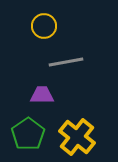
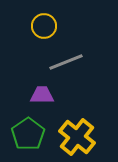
gray line: rotated 12 degrees counterclockwise
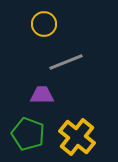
yellow circle: moved 2 px up
green pentagon: rotated 16 degrees counterclockwise
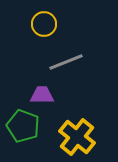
green pentagon: moved 5 px left, 8 px up
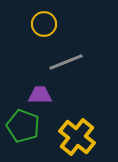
purple trapezoid: moved 2 px left
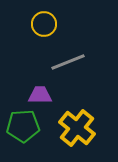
gray line: moved 2 px right
green pentagon: rotated 24 degrees counterclockwise
yellow cross: moved 9 px up
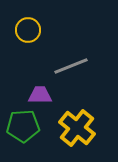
yellow circle: moved 16 px left, 6 px down
gray line: moved 3 px right, 4 px down
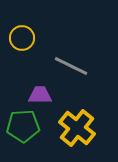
yellow circle: moved 6 px left, 8 px down
gray line: rotated 48 degrees clockwise
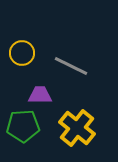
yellow circle: moved 15 px down
